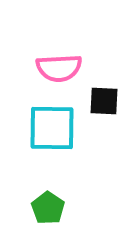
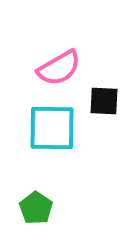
pink semicircle: rotated 27 degrees counterclockwise
green pentagon: moved 12 px left
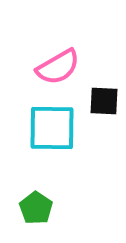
pink semicircle: moved 1 px left, 1 px up
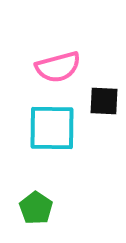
pink semicircle: rotated 15 degrees clockwise
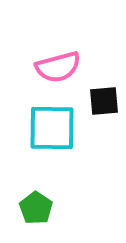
black square: rotated 8 degrees counterclockwise
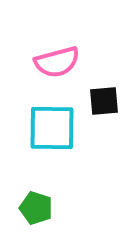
pink semicircle: moved 1 px left, 5 px up
green pentagon: rotated 16 degrees counterclockwise
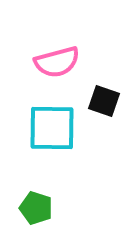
black square: rotated 24 degrees clockwise
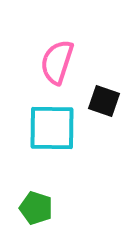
pink semicircle: rotated 123 degrees clockwise
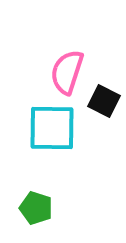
pink semicircle: moved 10 px right, 10 px down
black square: rotated 8 degrees clockwise
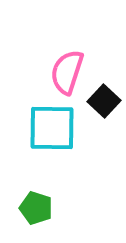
black square: rotated 16 degrees clockwise
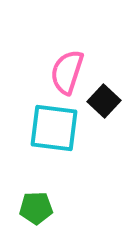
cyan square: moved 2 px right; rotated 6 degrees clockwise
green pentagon: rotated 20 degrees counterclockwise
